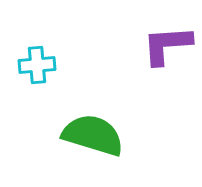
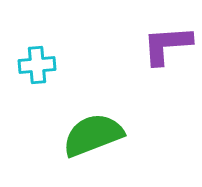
green semicircle: rotated 38 degrees counterclockwise
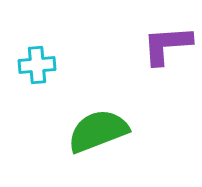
green semicircle: moved 5 px right, 4 px up
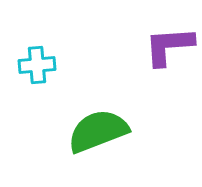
purple L-shape: moved 2 px right, 1 px down
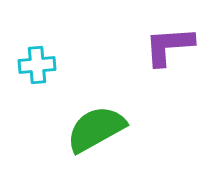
green semicircle: moved 2 px left, 2 px up; rotated 8 degrees counterclockwise
